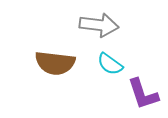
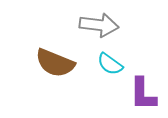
brown semicircle: rotated 15 degrees clockwise
purple L-shape: rotated 18 degrees clockwise
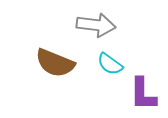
gray arrow: moved 3 px left
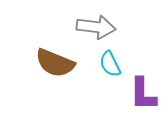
gray arrow: moved 2 px down
cyan semicircle: rotated 28 degrees clockwise
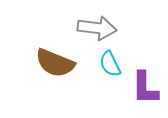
gray arrow: moved 1 px right, 1 px down
purple L-shape: moved 2 px right, 6 px up
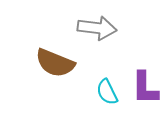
cyan semicircle: moved 3 px left, 28 px down
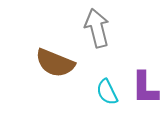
gray arrow: rotated 111 degrees counterclockwise
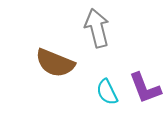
purple L-shape: rotated 21 degrees counterclockwise
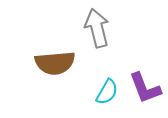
brown semicircle: rotated 27 degrees counterclockwise
cyan semicircle: rotated 124 degrees counterclockwise
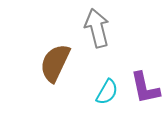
brown semicircle: rotated 120 degrees clockwise
purple L-shape: rotated 9 degrees clockwise
